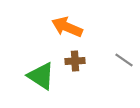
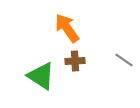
orange arrow: moved 1 px down; rotated 32 degrees clockwise
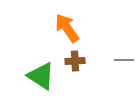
gray line: rotated 36 degrees counterclockwise
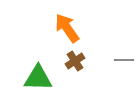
brown cross: rotated 30 degrees counterclockwise
green triangle: moved 3 px left, 2 px down; rotated 32 degrees counterclockwise
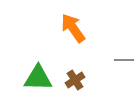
orange arrow: moved 6 px right
brown cross: moved 19 px down
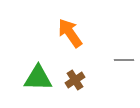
orange arrow: moved 3 px left, 5 px down
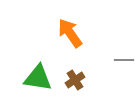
green triangle: rotated 8 degrees clockwise
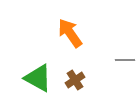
gray line: moved 1 px right
green triangle: rotated 20 degrees clockwise
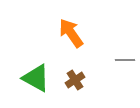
orange arrow: moved 1 px right
green triangle: moved 2 px left
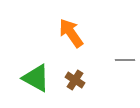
brown cross: rotated 24 degrees counterclockwise
